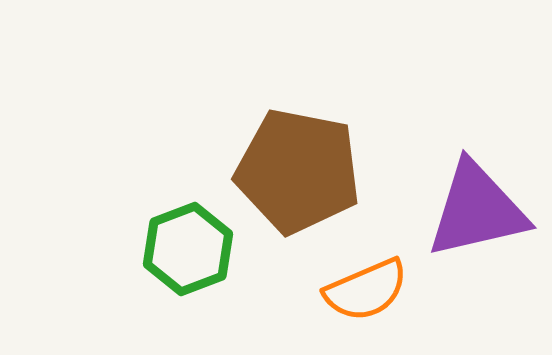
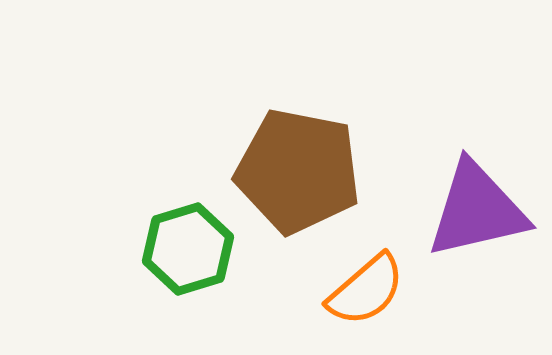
green hexagon: rotated 4 degrees clockwise
orange semicircle: rotated 18 degrees counterclockwise
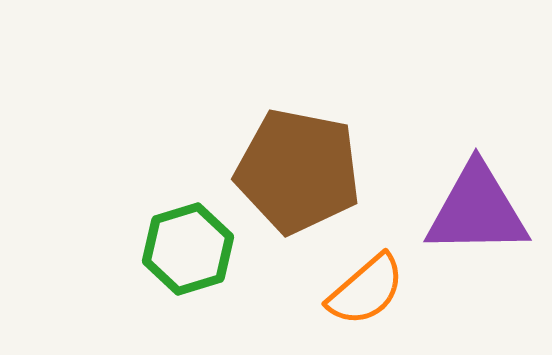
purple triangle: rotated 12 degrees clockwise
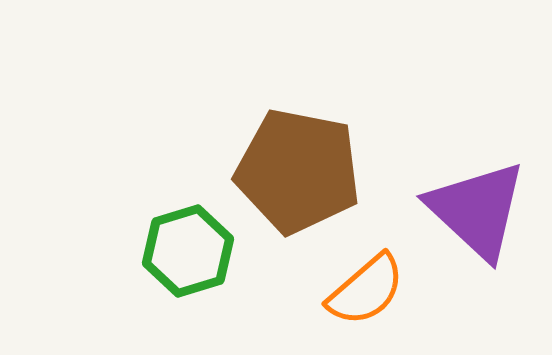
purple triangle: rotated 44 degrees clockwise
green hexagon: moved 2 px down
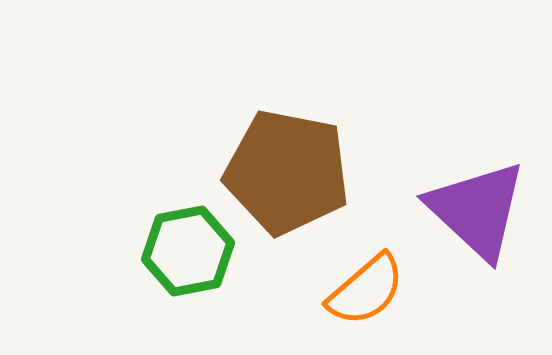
brown pentagon: moved 11 px left, 1 px down
green hexagon: rotated 6 degrees clockwise
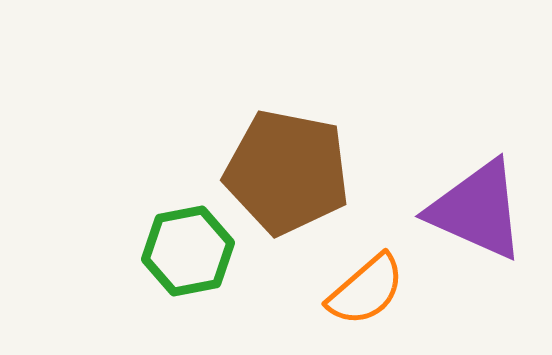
purple triangle: rotated 19 degrees counterclockwise
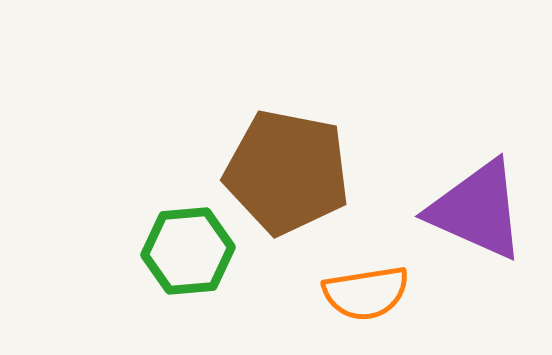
green hexagon: rotated 6 degrees clockwise
orange semicircle: moved 3 px down; rotated 32 degrees clockwise
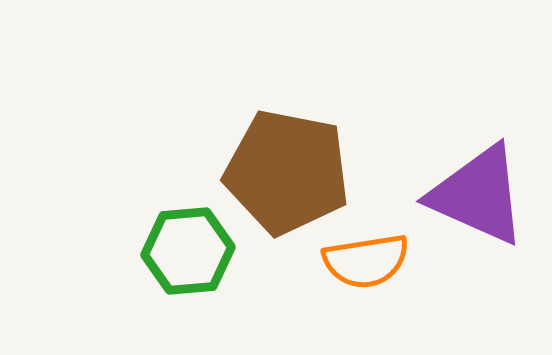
purple triangle: moved 1 px right, 15 px up
orange semicircle: moved 32 px up
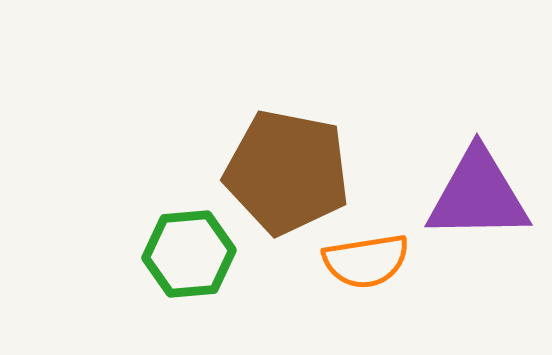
purple triangle: rotated 25 degrees counterclockwise
green hexagon: moved 1 px right, 3 px down
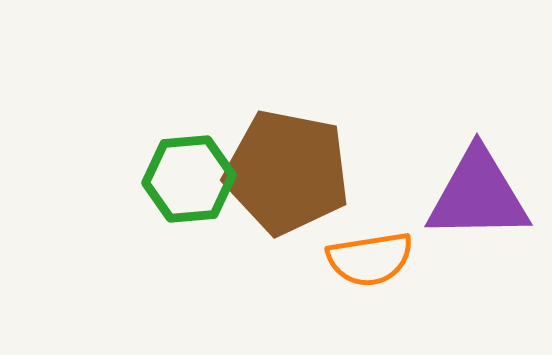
green hexagon: moved 75 px up
orange semicircle: moved 4 px right, 2 px up
